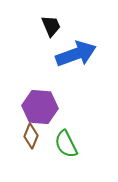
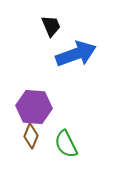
purple hexagon: moved 6 px left
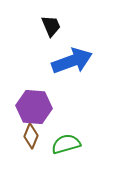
blue arrow: moved 4 px left, 7 px down
green semicircle: rotated 100 degrees clockwise
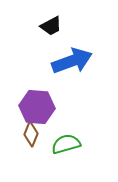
black trapezoid: rotated 85 degrees clockwise
purple hexagon: moved 3 px right
brown diamond: moved 2 px up
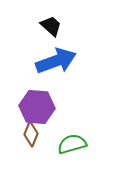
black trapezoid: rotated 110 degrees counterclockwise
blue arrow: moved 16 px left
green semicircle: moved 6 px right
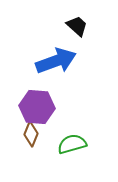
black trapezoid: moved 26 px right
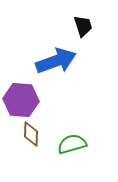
black trapezoid: moved 6 px right; rotated 30 degrees clockwise
purple hexagon: moved 16 px left, 7 px up
brown diamond: rotated 20 degrees counterclockwise
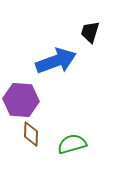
black trapezoid: moved 7 px right, 6 px down; rotated 145 degrees counterclockwise
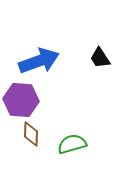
black trapezoid: moved 10 px right, 26 px down; rotated 50 degrees counterclockwise
blue arrow: moved 17 px left
